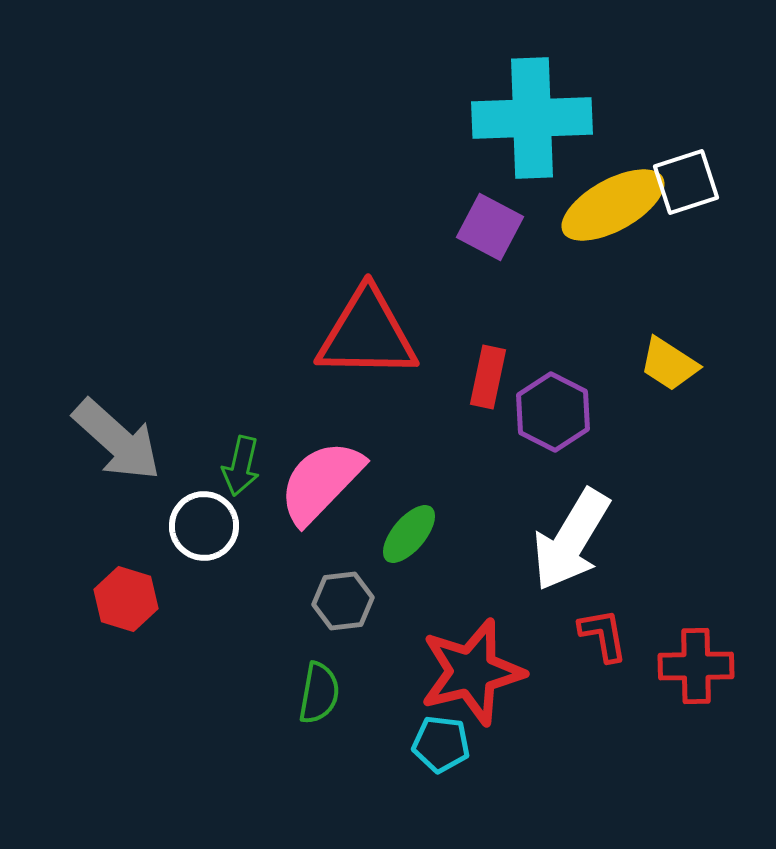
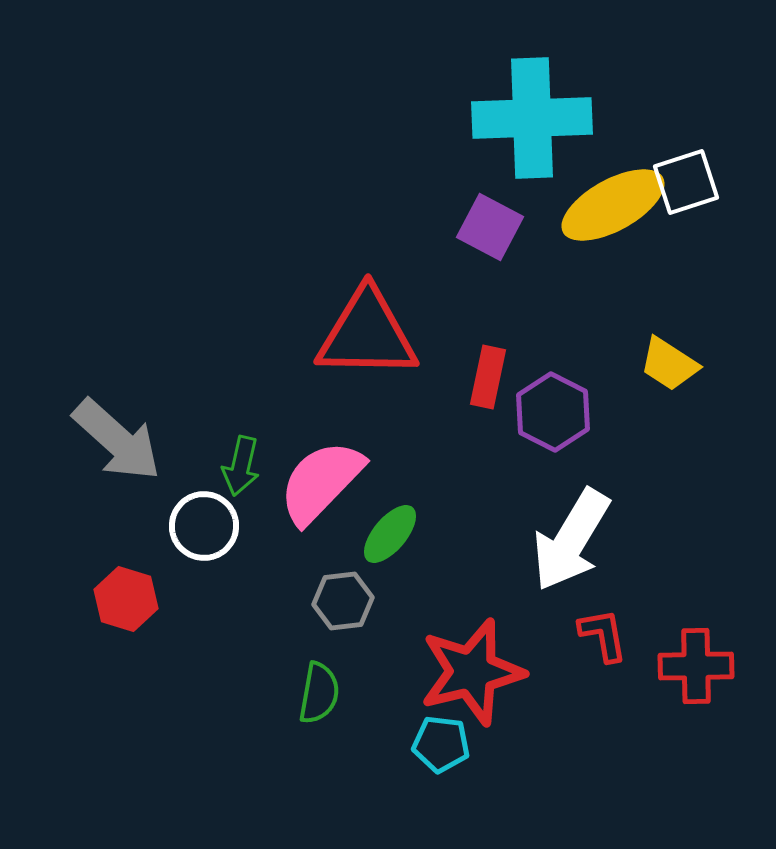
green ellipse: moved 19 px left
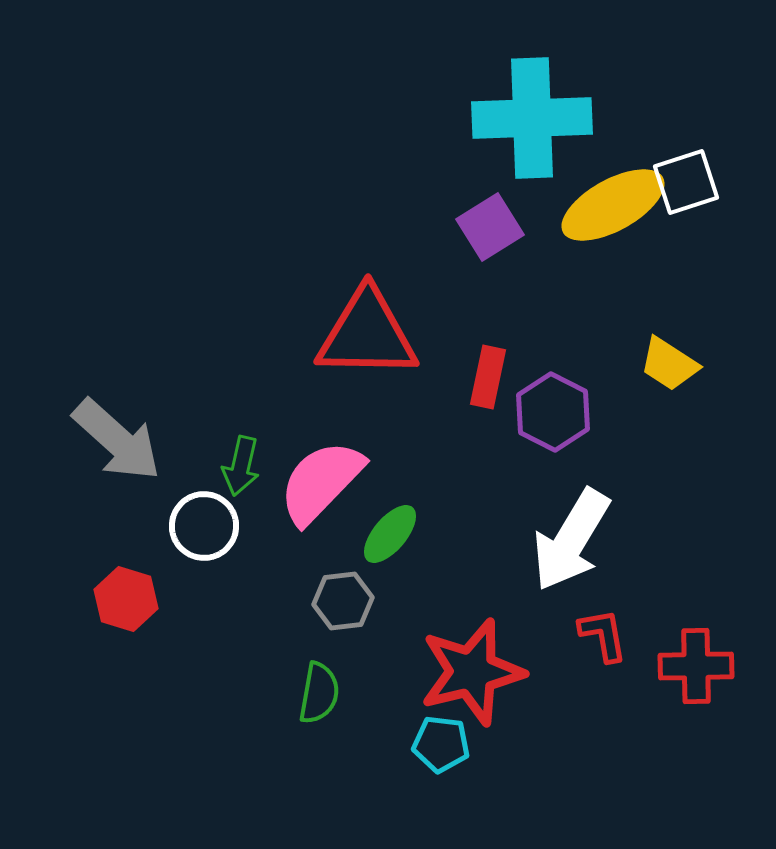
purple square: rotated 30 degrees clockwise
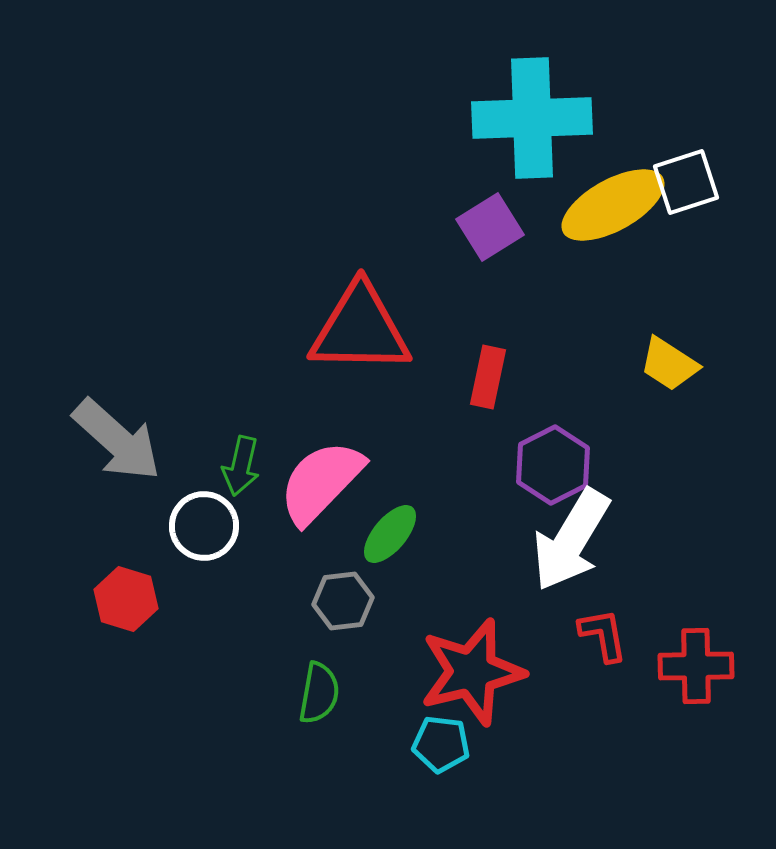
red triangle: moved 7 px left, 5 px up
purple hexagon: moved 53 px down; rotated 6 degrees clockwise
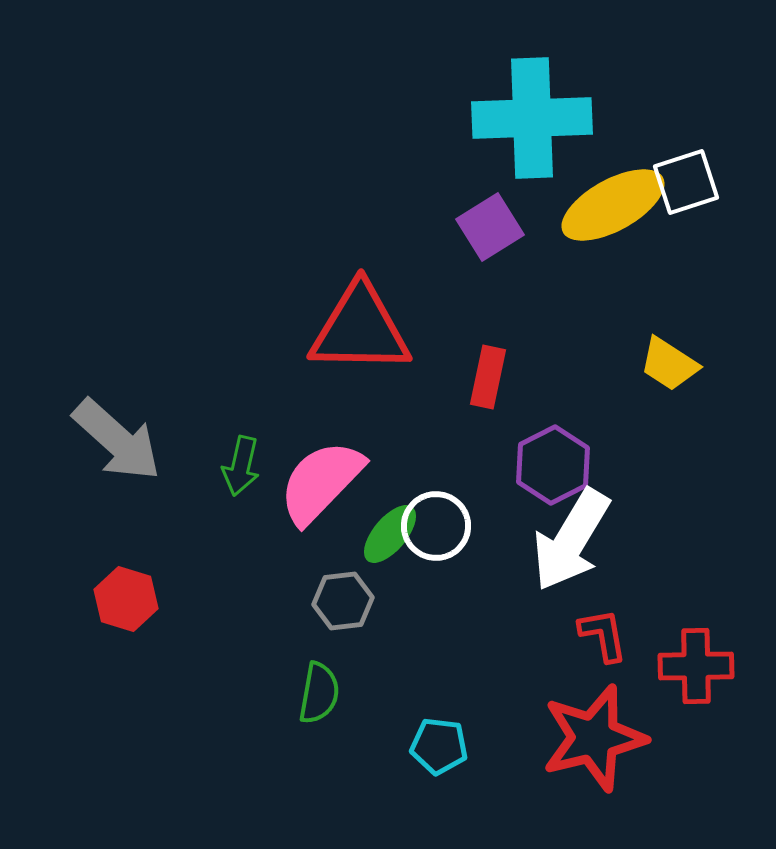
white circle: moved 232 px right
red star: moved 122 px right, 66 px down
cyan pentagon: moved 2 px left, 2 px down
